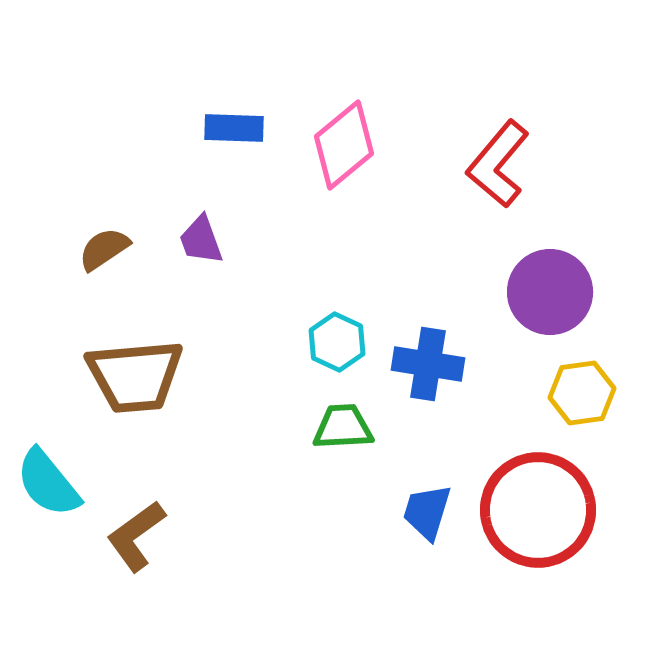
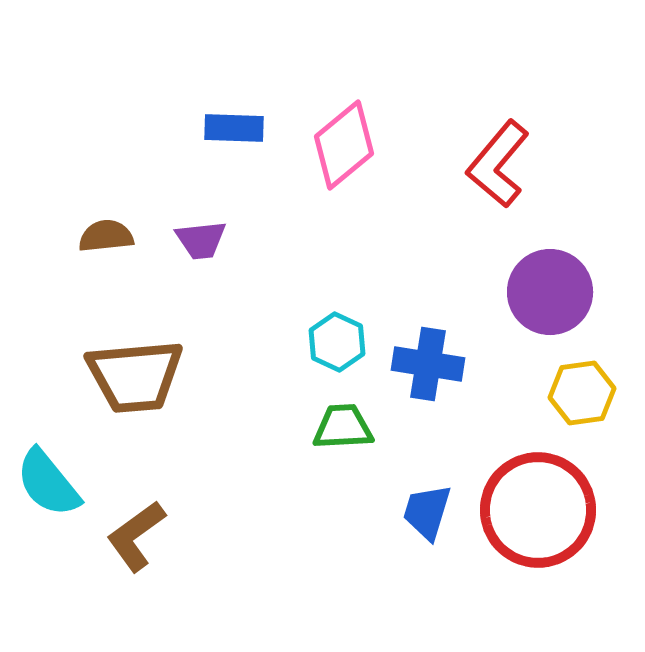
purple trapezoid: rotated 76 degrees counterclockwise
brown semicircle: moved 2 px right, 13 px up; rotated 28 degrees clockwise
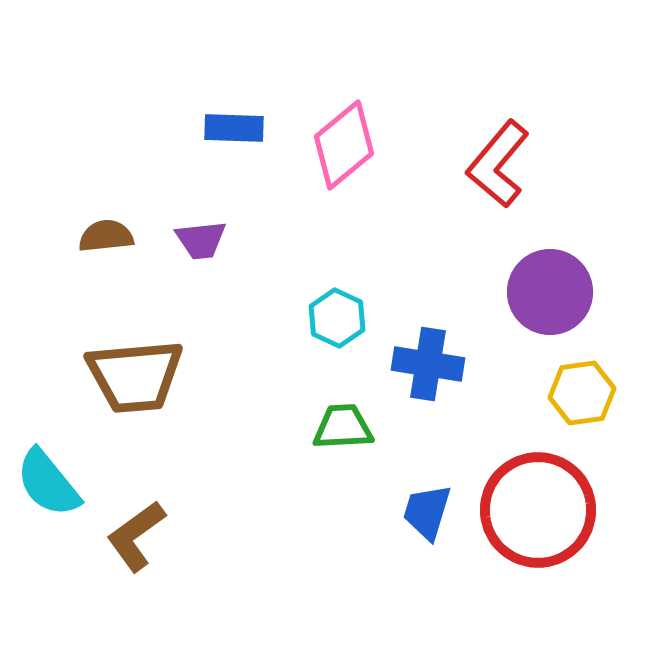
cyan hexagon: moved 24 px up
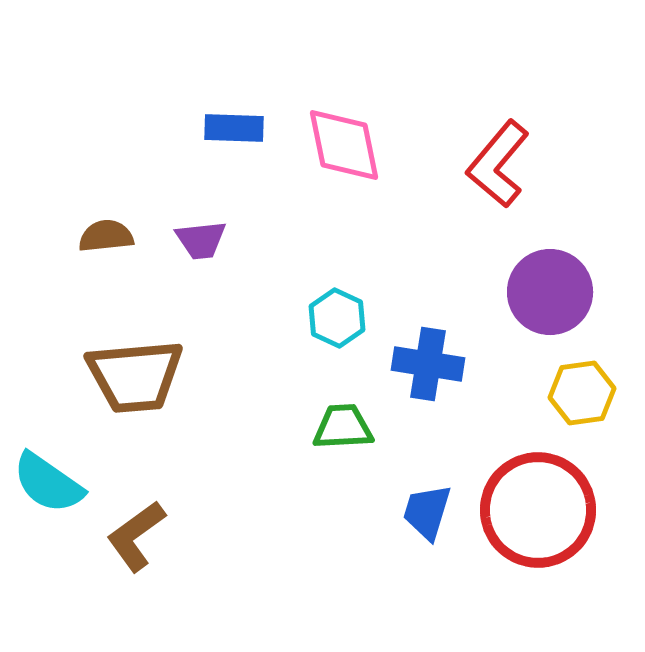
pink diamond: rotated 62 degrees counterclockwise
cyan semicircle: rotated 16 degrees counterclockwise
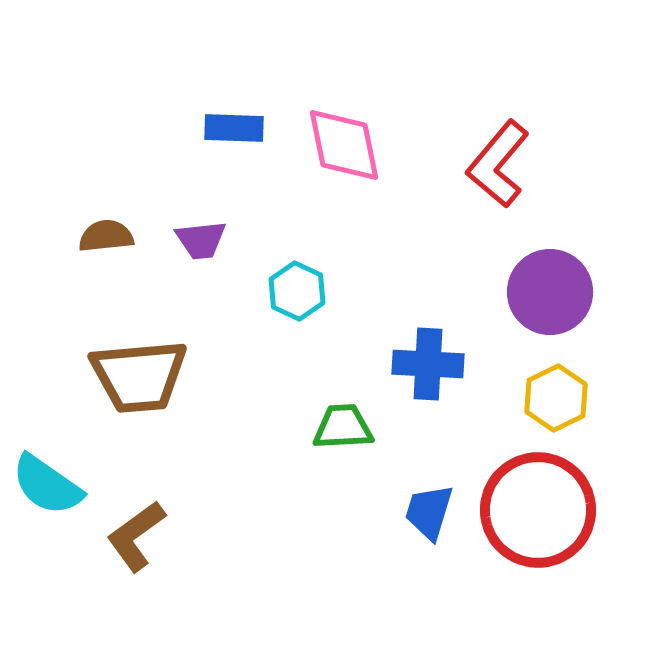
cyan hexagon: moved 40 px left, 27 px up
blue cross: rotated 6 degrees counterclockwise
brown trapezoid: moved 4 px right
yellow hexagon: moved 26 px left, 5 px down; rotated 18 degrees counterclockwise
cyan semicircle: moved 1 px left, 2 px down
blue trapezoid: moved 2 px right
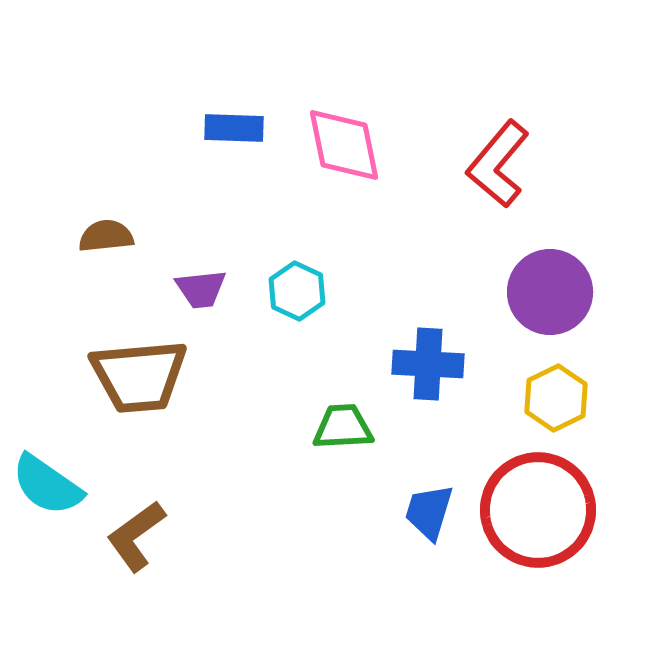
purple trapezoid: moved 49 px down
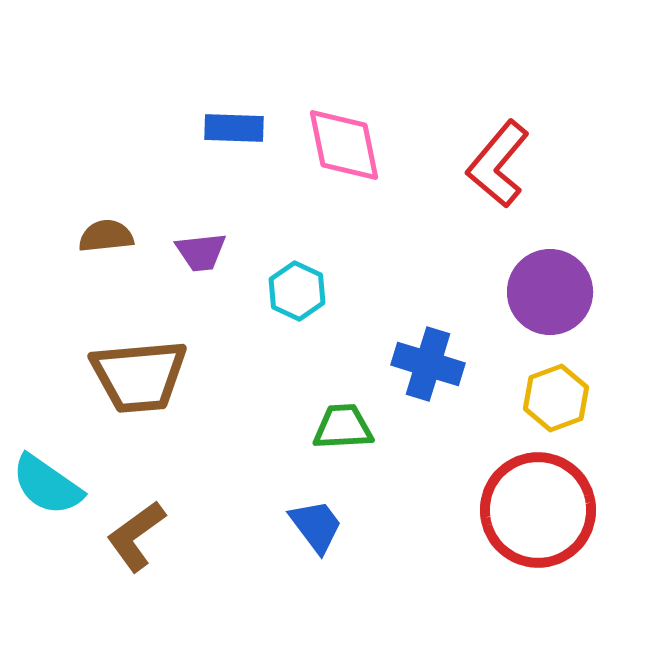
purple trapezoid: moved 37 px up
blue cross: rotated 14 degrees clockwise
yellow hexagon: rotated 6 degrees clockwise
blue trapezoid: moved 113 px left, 14 px down; rotated 126 degrees clockwise
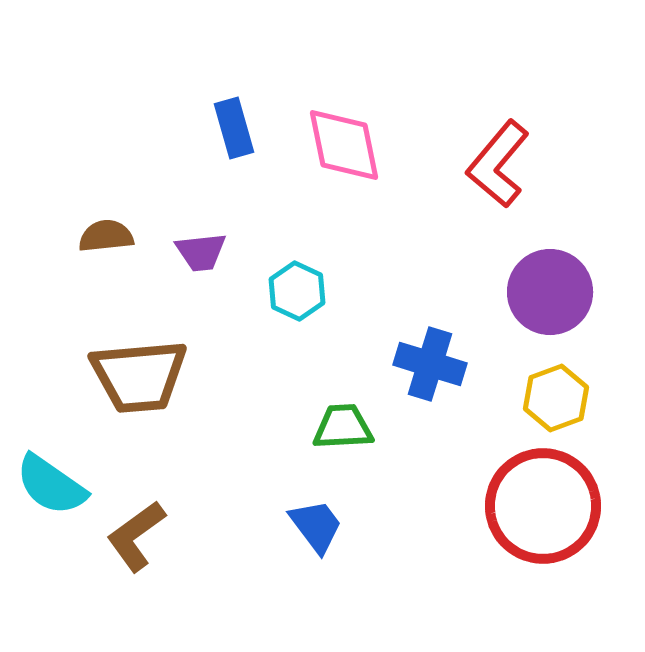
blue rectangle: rotated 72 degrees clockwise
blue cross: moved 2 px right
cyan semicircle: moved 4 px right
red circle: moved 5 px right, 4 px up
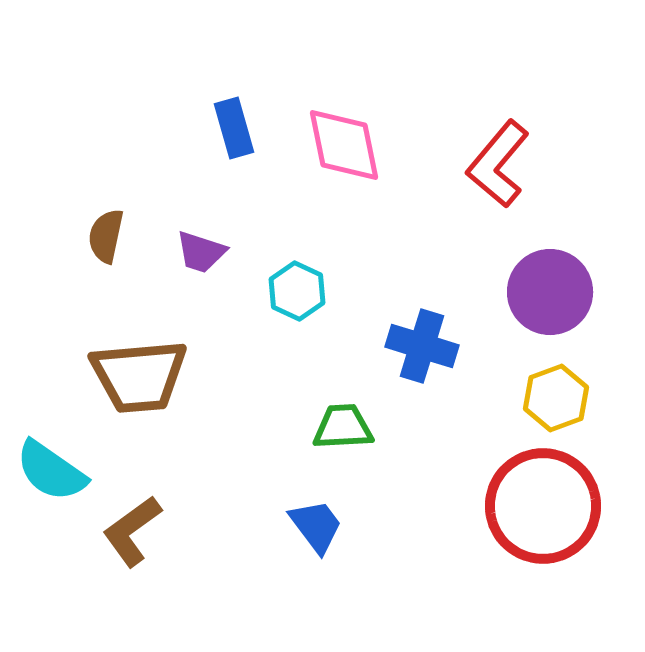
brown semicircle: rotated 72 degrees counterclockwise
purple trapezoid: rotated 24 degrees clockwise
blue cross: moved 8 px left, 18 px up
cyan semicircle: moved 14 px up
brown L-shape: moved 4 px left, 5 px up
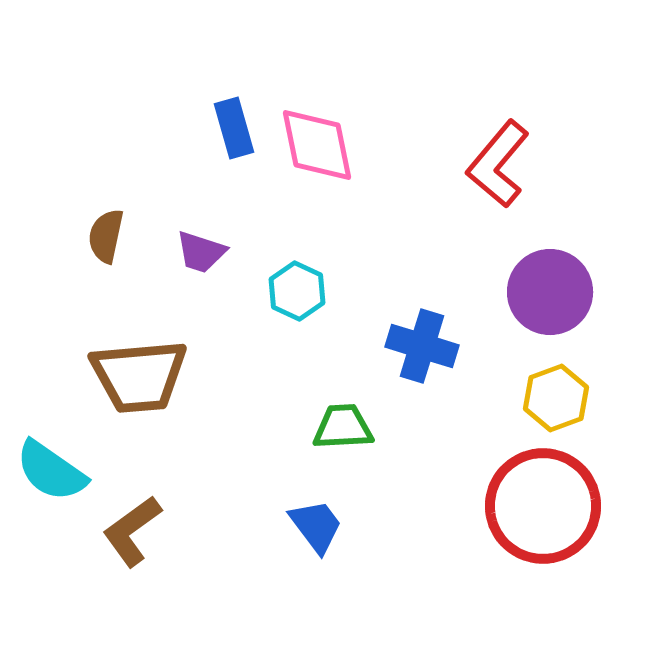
pink diamond: moved 27 px left
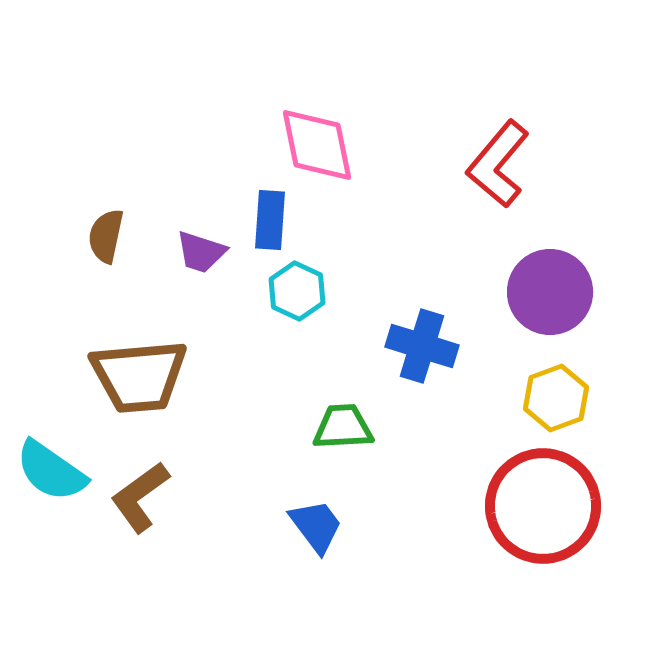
blue rectangle: moved 36 px right, 92 px down; rotated 20 degrees clockwise
brown L-shape: moved 8 px right, 34 px up
